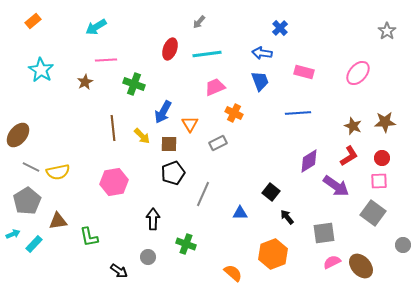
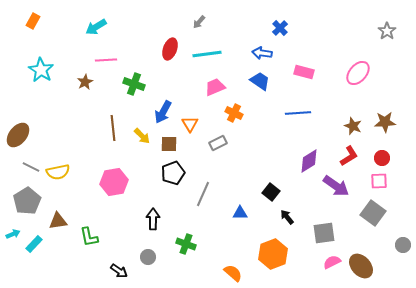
orange rectangle at (33, 21): rotated 21 degrees counterclockwise
blue trapezoid at (260, 81): rotated 35 degrees counterclockwise
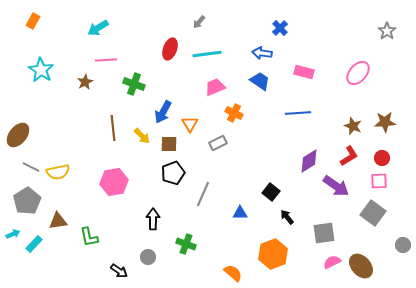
cyan arrow at (96, 27): moved 2 px right, 1 px down
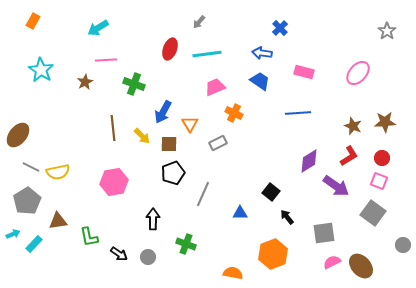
pink square at (379, 181): rotated 24 degrees clockwise
black arrow at (119, 271): moved 17 px up
orange semicircle at (233, 273): rotated 30 degrees counterclockwise
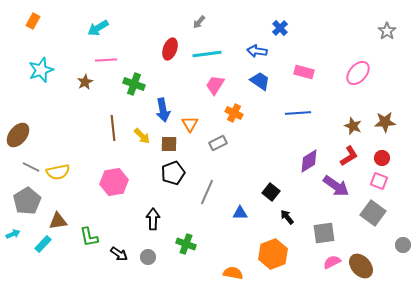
blue arrow at (262, 53): moved 5 px left, 2 px up
cyan star at (41, 70): rotated 20 degrees clockwise
pink trapezoid at (215, 87): moved 2 px up; rotated 35 degrees counterclockwise
blue arrow at (163, 112): moved 2 px up; rotated 40 degrees counterclockwise
gray line at (203, 194): moved 4 px right, 2 px up
cyan rectangle at (34, 244): moved 9 px right
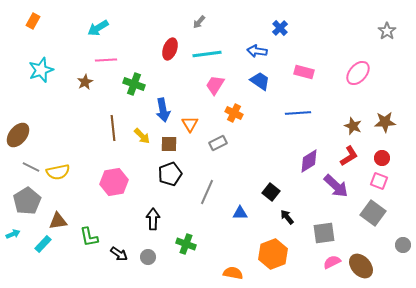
black pentagon at (173, 173): moved 3 px left, 1 px down
purple arrow at (336, 186): rotated 8 degrees clockwise
